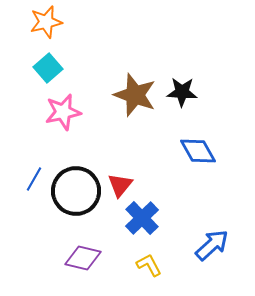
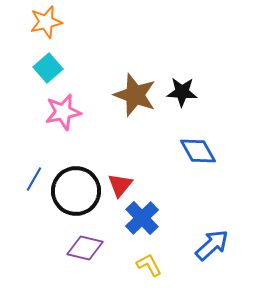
purple diamond: moved 2 px right, 10 px up
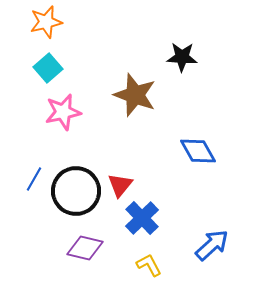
black star: moved 35 px up
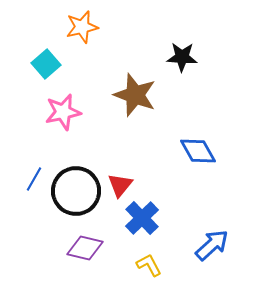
orange star: moved 36 px right, 5 px down
cyan square: moved 2 px left, 4 px up
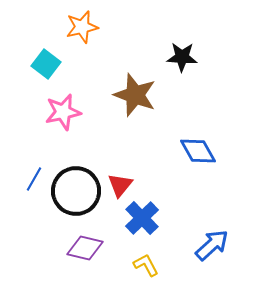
cyan square: rotated 12 degrees counterclockwise
yellow L-shape: moved 3 px left
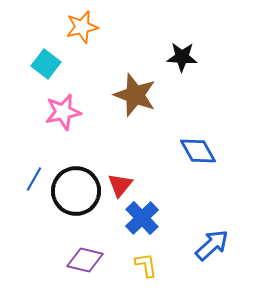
purple diamond: moved 12 px down
yellow L-shape: rotated 20 degrees clockwise
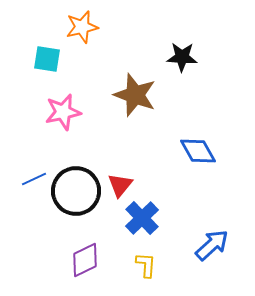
cyan square: moved 1 px right, 5 px up; rotated 28 degrees counterclockwise
blue line: rotated 35 degrees clockwise
purple diamond: rotated 39 degrees counterclockwise
yellow L-shape: rotated 12 degrees clockwise
